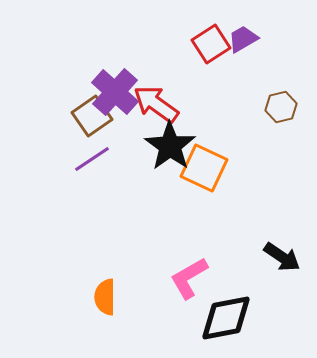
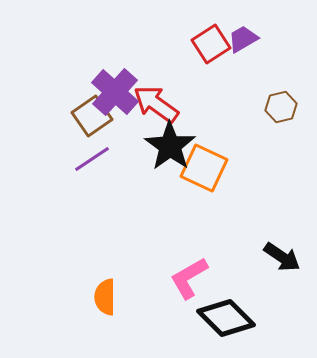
black diamond: rotated 56 degrees clockwise
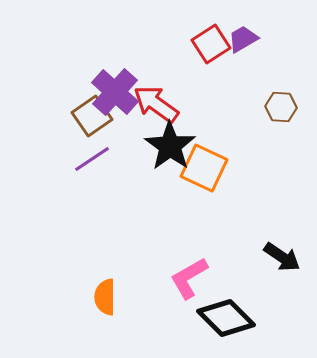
brown hexagon: rotated 16 degrees clockwise
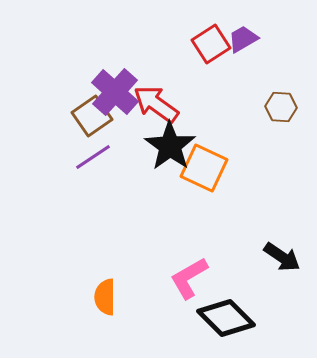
purple line: moved 1 px right, 2 px up
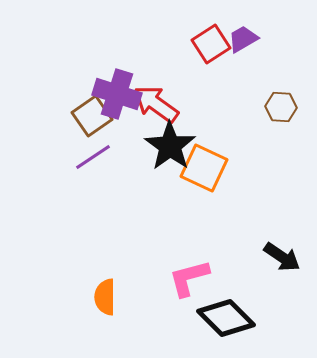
purple cross: moved 2 px right, 2 px down; rotated 24 degrees counterclockwise
pink L-shape: rotated 15 degrees clockwise
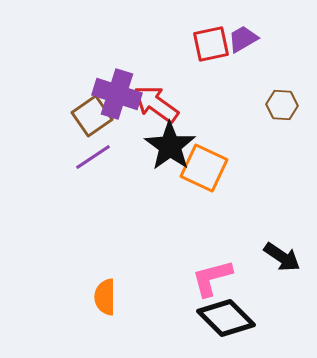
red square: rotated 21 degrees clockwise
brown hexagon: moved 1 px right, 2 px up
pink L-shape: moved 23 px right
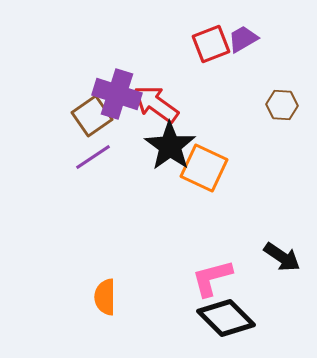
red square: rotated 9 degrees counterclockwise
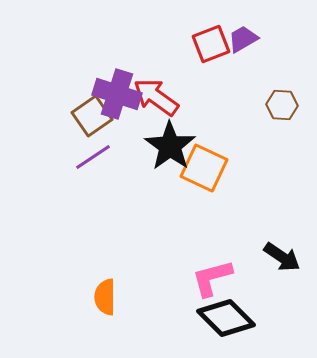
red arrow: moved 7 px up
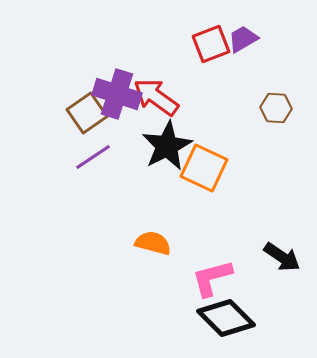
brown hexagon: moved 6 px left, 3 px down
brown square: moved 5 px left, 3 px up
black star: moved 3 px left; rotated 9 degrees clockwise
orange semicircle: moved 48 px right, 54 px up; rotated 105 degrees clockwise
